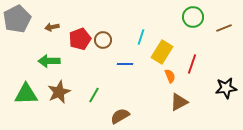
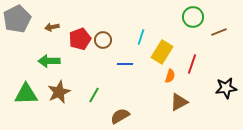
brown line: moved 5 px left, 4 px down
orange semicircle: rotated 40 degrees clockwise
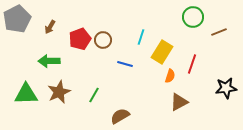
brown arrow: moved 2 px left; rotated 48 degrees counterclockwise
blue line: rotated 14 degrees clockwise
